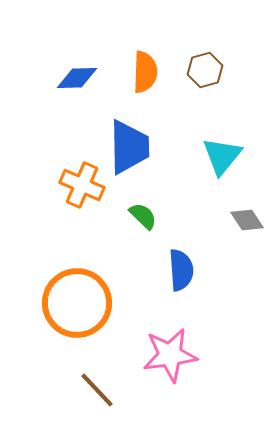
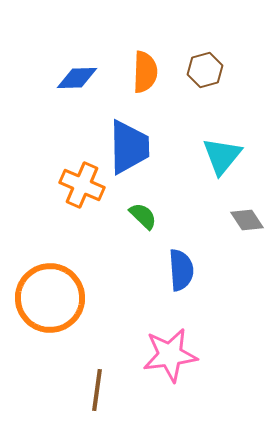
orange circle: moved 27 px left, 5 px up
brown line: rotated 51 degrees clockwise
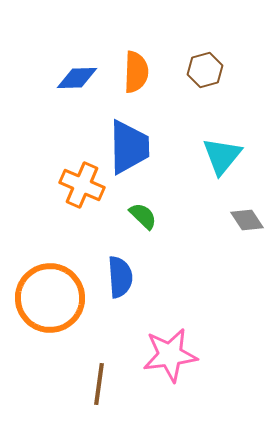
orange semicircle: moved 9 px left
blue semicircle: moved 61 px left, 7 px down
brown line: moved 2 px right, 6 px up
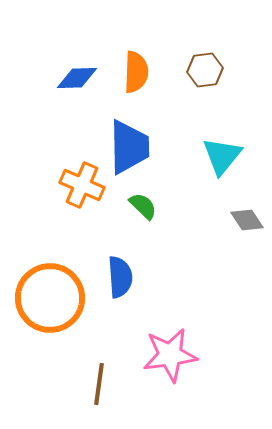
brown hexagon: rotated 8 degrees clockwise
green semicircle: moved 10 px up
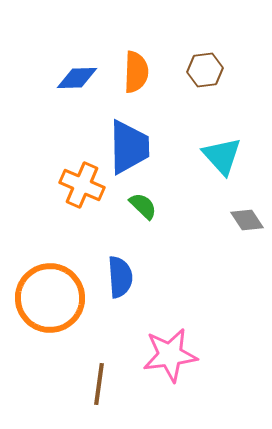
cyan triangle: rotated 21 degrees counterclockwise
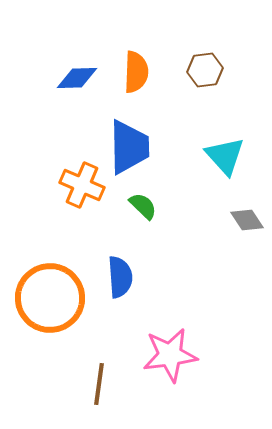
cyan triangle: moved 3 px right
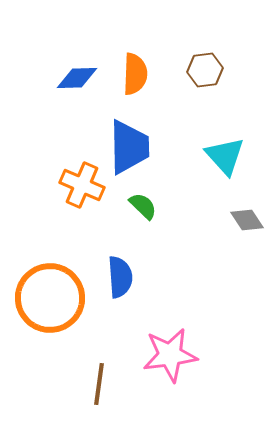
orange semicircle: moved 1 px left, 2 px down
